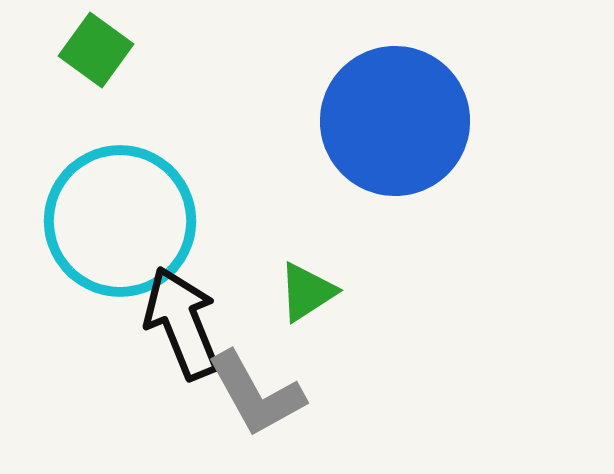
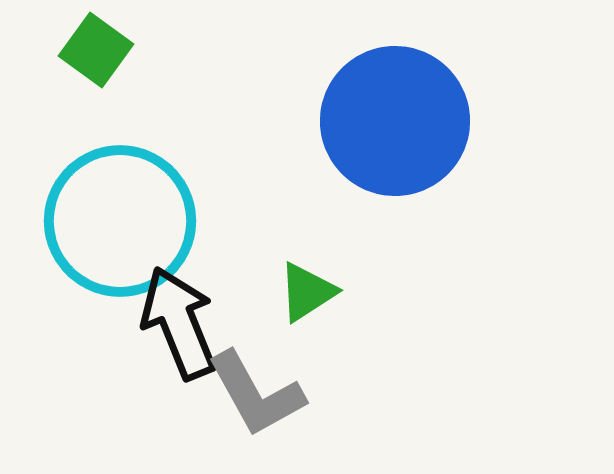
black arrow: moved 3 px left
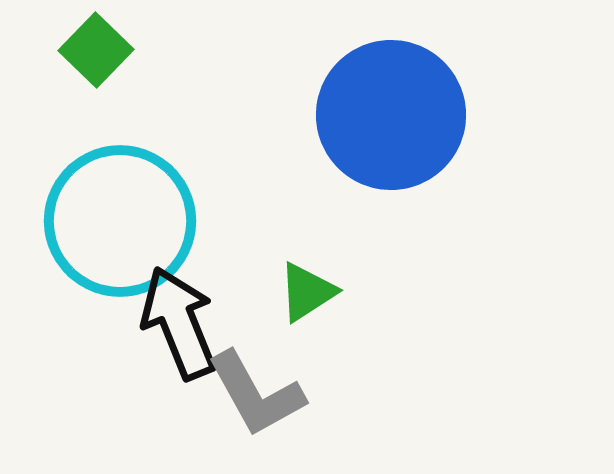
green square: rotated 8 degrees clockwise
blue circle: moved 4 px left, 6 px up
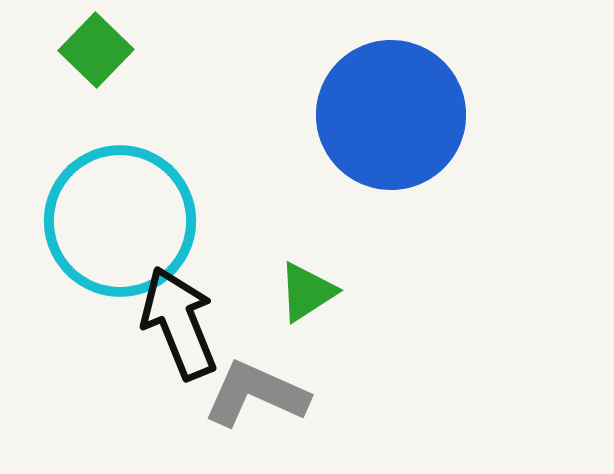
gray L-shape: rotated 143 degrees clockwise
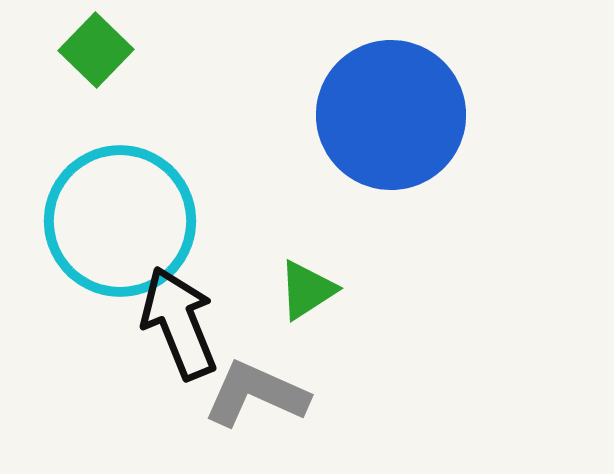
green triangle: moved 2 px up
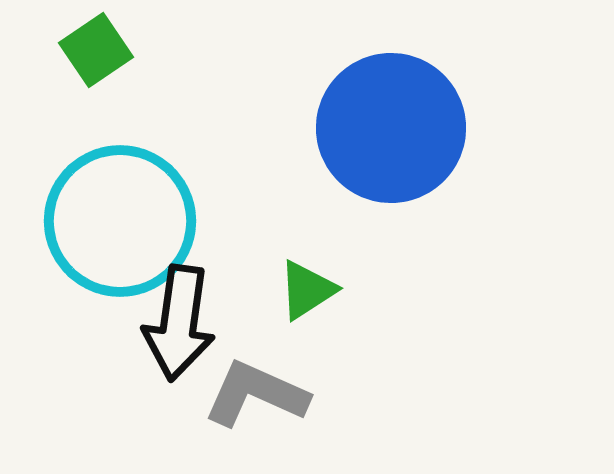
green square: rotated 12 degrees clockwise
blue circle: moved 13 px down
black arrow: rotated 150 degrees counterclockwise
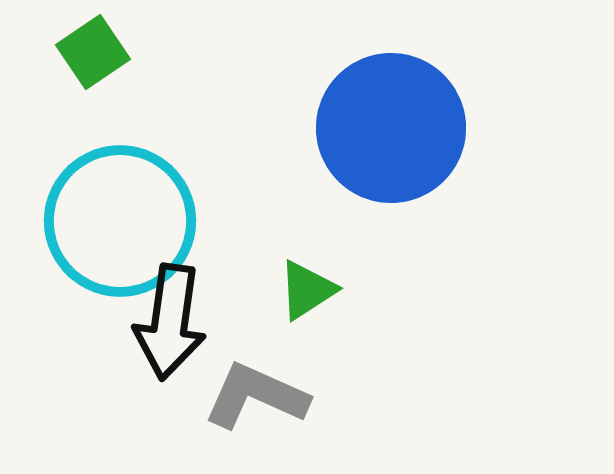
green square: moved 3 px left, 2 px down
black arrow: moved 9 px left, 1 px up
gray L-shape: moved 2 px down
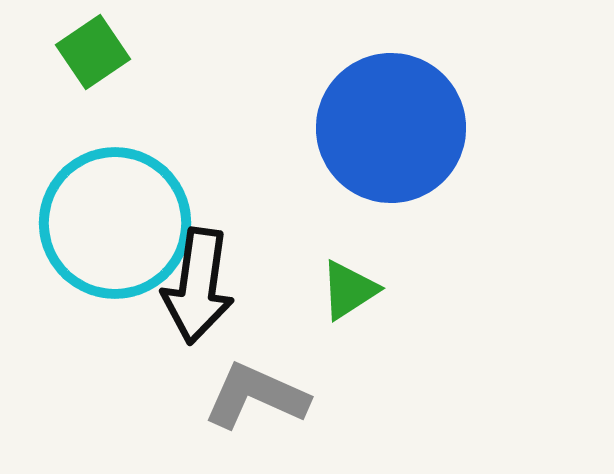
cyan circle: moved 5 px left, 2 px down
green triangle: moved 42 px right
black arrow: moved 28 px right, 36 px up
